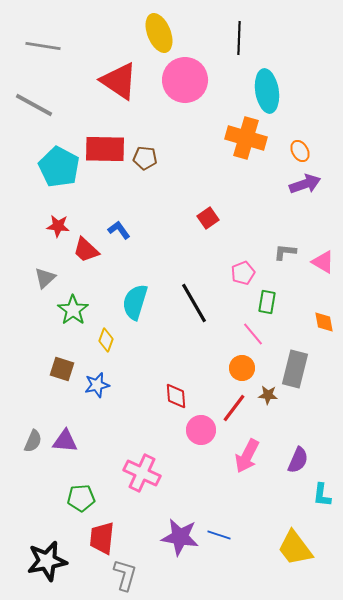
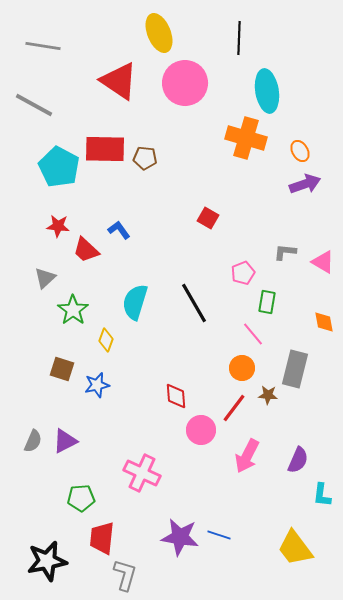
pink circle at (185, 80): moved 3 px down
red square at (208, 218): rotated 25 degrees counterclockwise
purple triangle at (65, 441): rotated 32 degrees counterclockwise
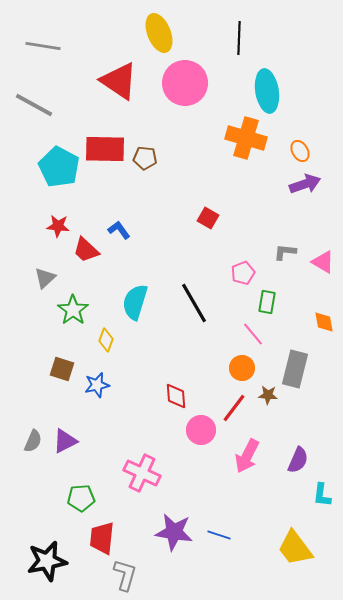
purple star at (180, 537): moved 6 px left, 5 px up
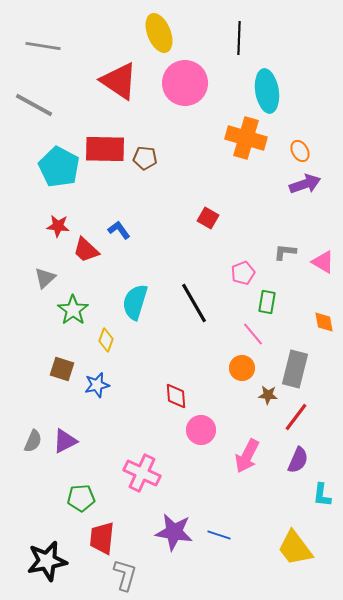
red line at (234, 408): moved 62 px right, 9 px down
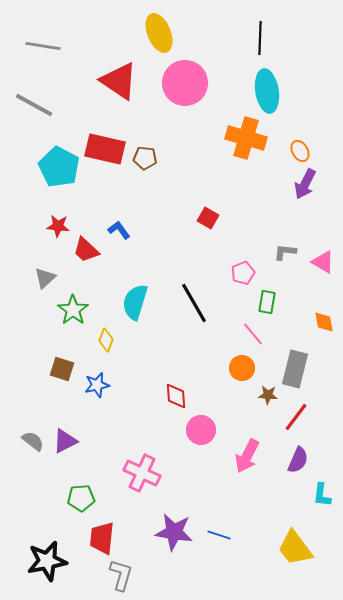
black line at (239, 38): moved 21 px right
red rectangle at (105, 149): rotated 12 degrees clockwise
purple arrow at (305, 184): rotated 136 degrees clockwise
gray semicircle at (33, 441): rotated 75 degrees counterclockwise
gray L-shape at (125, 575): moved 4 px left
